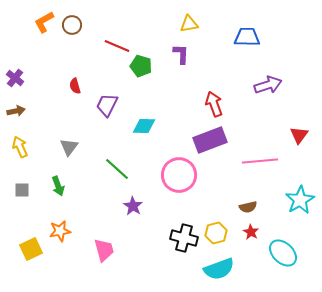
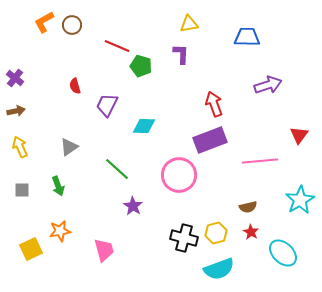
gray triangle: rotated 18 degrees clockwise
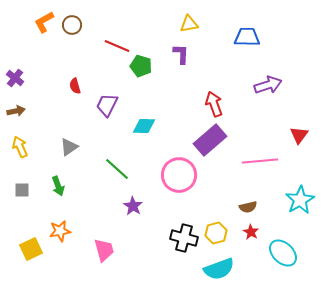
purple rectangle: rotated 20 degrees counterclockwise
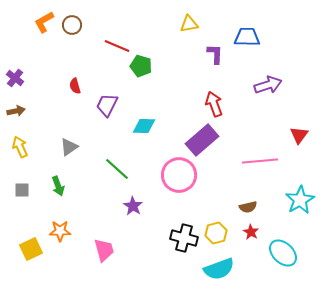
purple L-shape: moved 34 px right
purple rectangle: moved 8 px left
orange star: rotated 10 degrees clockwise
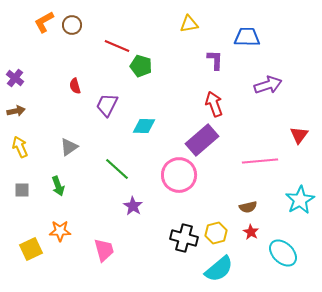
purple L-shape: moved 6 px down
cyan semicircle: rotated 20 degrees counterclockwise
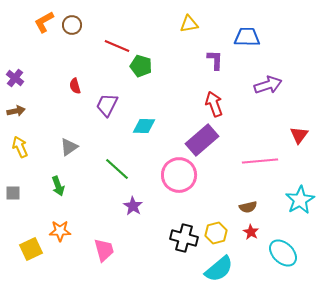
gray square: moved 9 px left, 3 px down
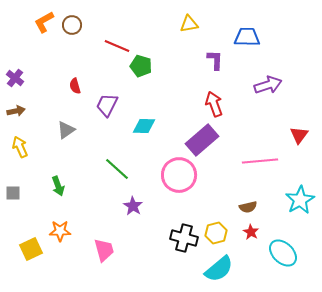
gray triangle: moved 3 px left, 17 px up
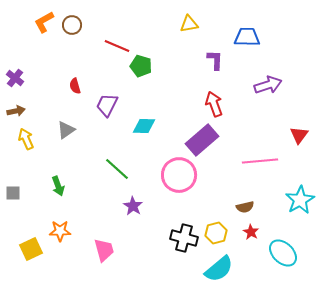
yellow arrow: moved 6 px right, 8 px up
brown semicircle: moved 3 px left
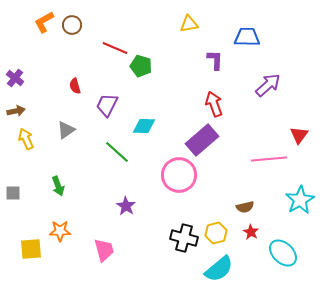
red line: moved 2 px left, 2 px down
purple arrow: rotated 24 degrees counterclockwise
pink line: moved 9 px right, 2 px up
green line: moved 17 px up
purple star: moved 7 px left
yellow square: rotated 20 degrees clockwise
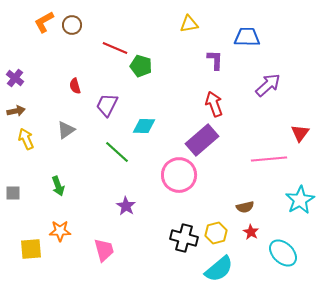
red triangle: moved 1 px right, 2 px up
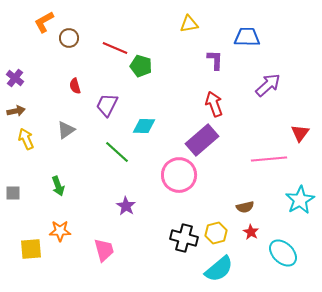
brown circle: moved 3 px left, 13 px down
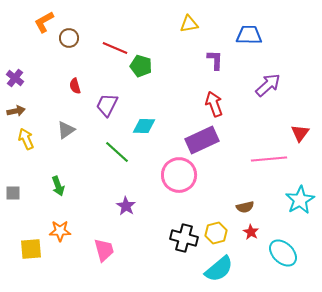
blue trapezoid: moved 2 px right, 2 px up
purple rectangle: rotated 16 degrees clockwise
